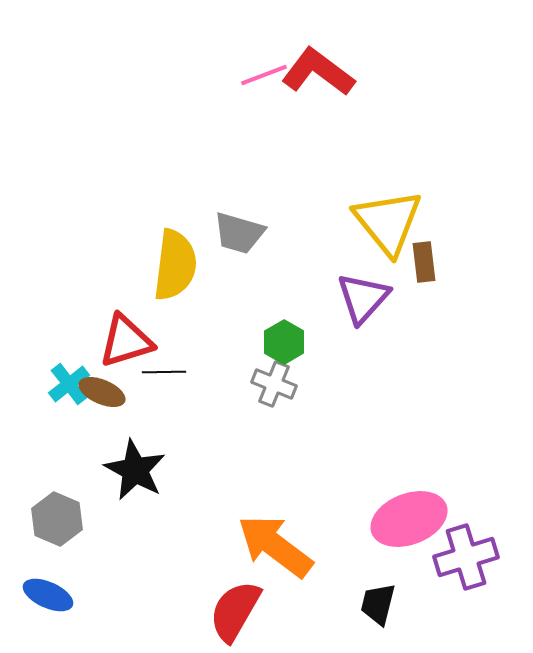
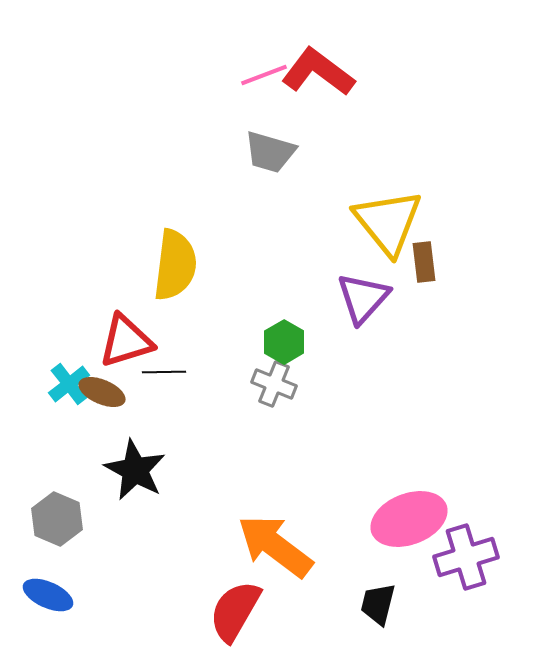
gray trapezoid: moved 31 px right, 81 px up
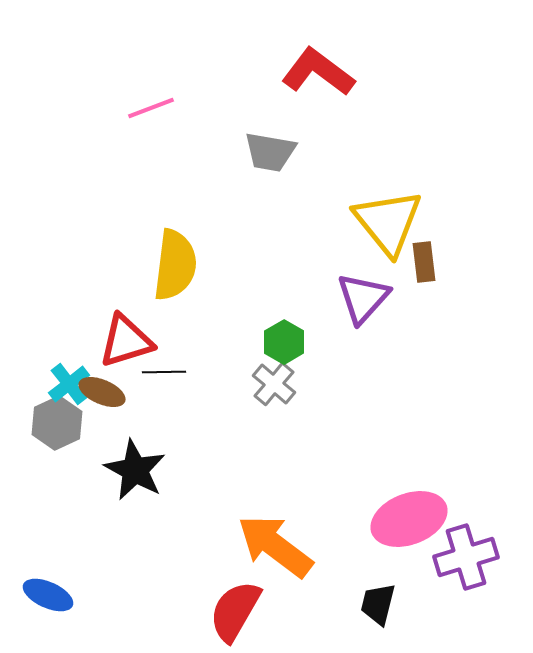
pink line: moved 113 px left, 33 px down
gray trapezoid: rotated 6 degrees counterclockwise
gray cross: rotated 18 degrees clockwise
gray hexagon: moved 96 px up; rotated 12 degrees clockwise
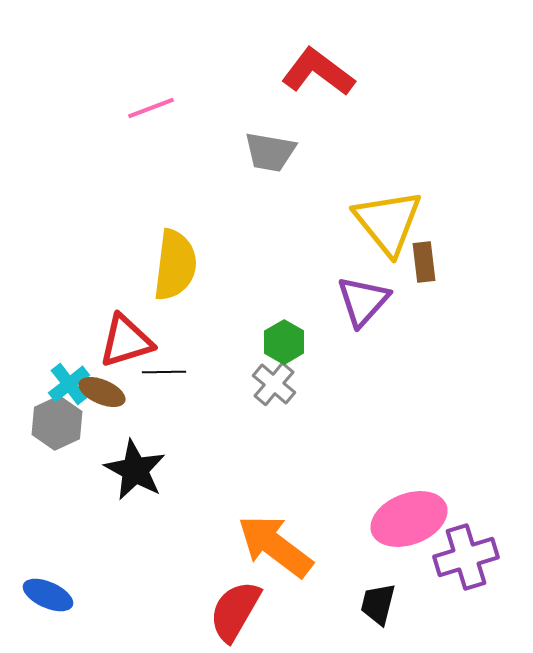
purple triangle: moved 3 px down
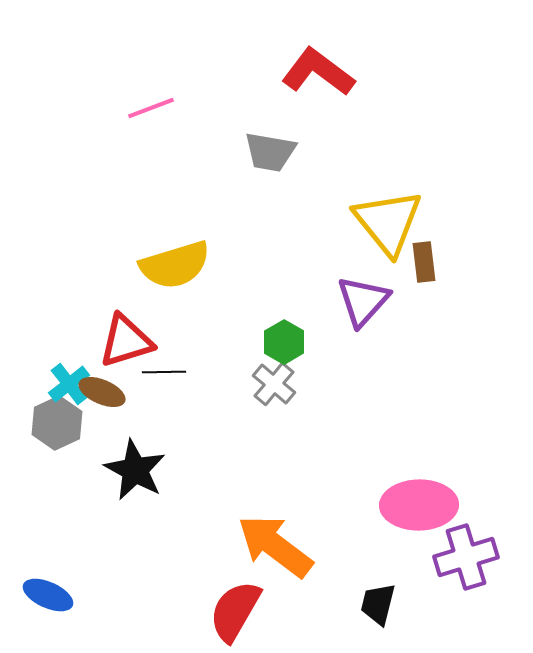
yellow semicircle: rotated 66 degrees clockwise
pink ellipse: moved 10 px right, 14 px up; rotated 20 degrees clockwise
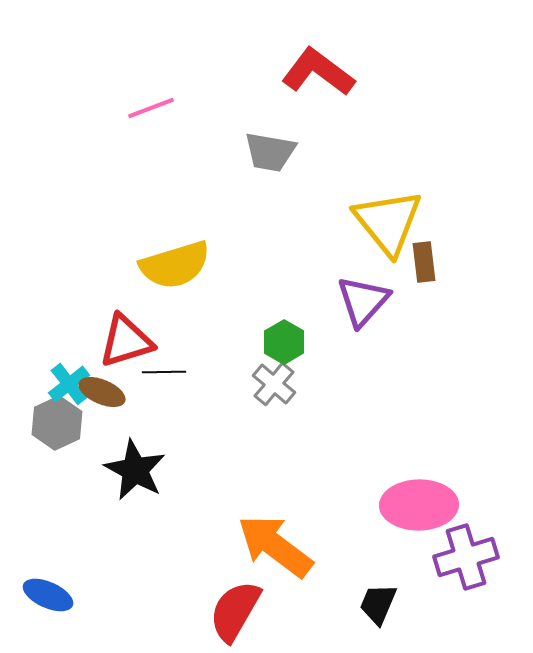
black trapezoid: rotated 9 degrees clockwise
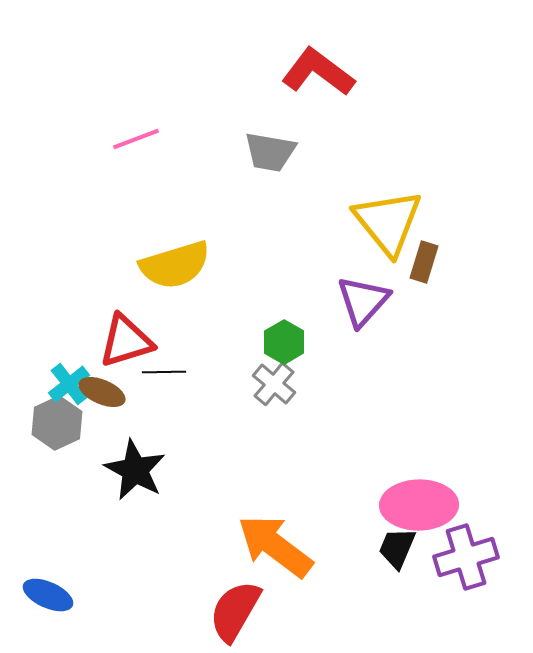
pink line: moved 15 px left, 31 px down
brown rectangle: rotated 24 degrees clockwise
black trapezoid: moved 19 px right, 56 px up
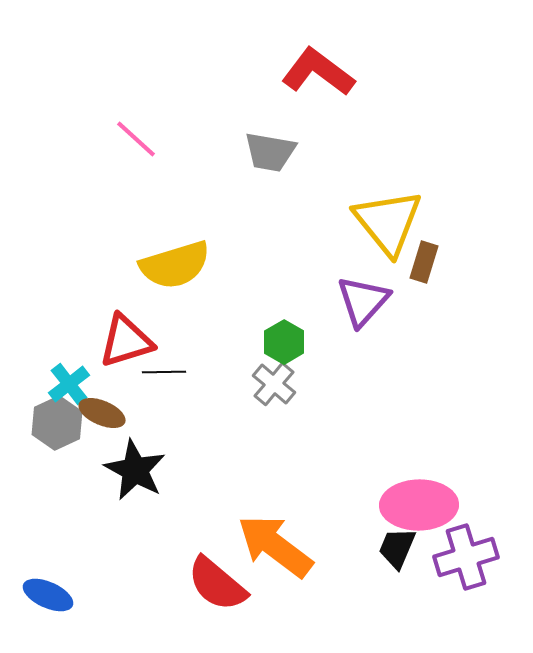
pink line: rotated 63 degrees clockwise
brown ellipse: moved 21 px down
red semicircle: moved 18 px left, 27 px up; rotated 80 degrees counterclockwise
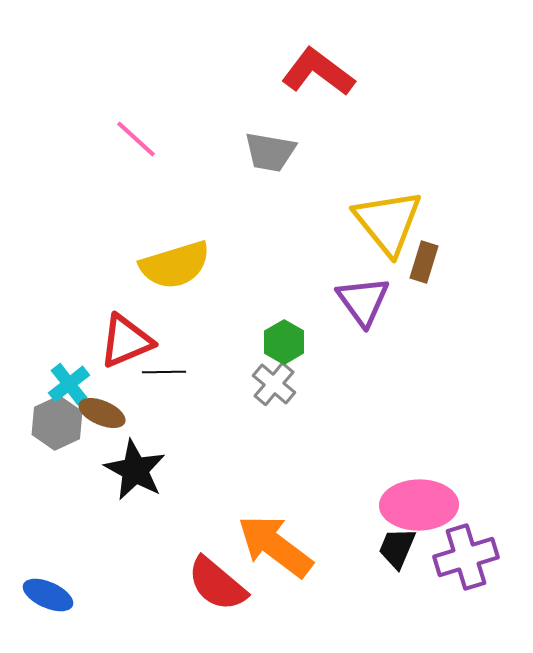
purple triangle: rotated 18 degrees counterclockwise
red triangle: rotated 6 degrees counterclockwise
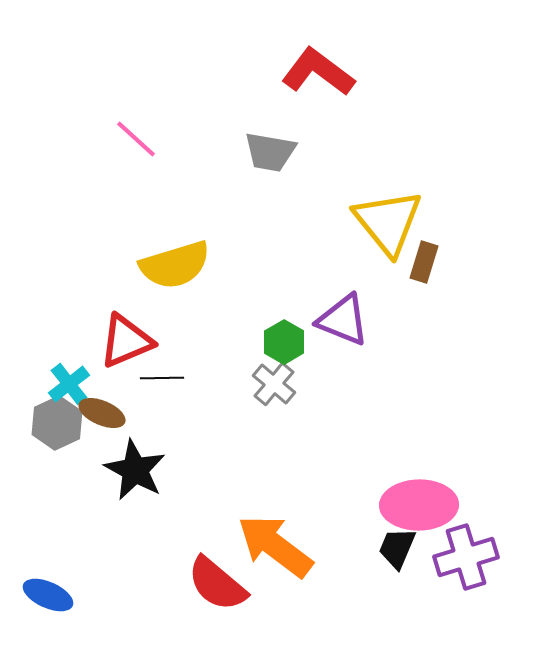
purple triangle: moved 20 px left, 19 px down; rotated 32 degrees counterclockwise
black line: moved 2 px left, 6 px down
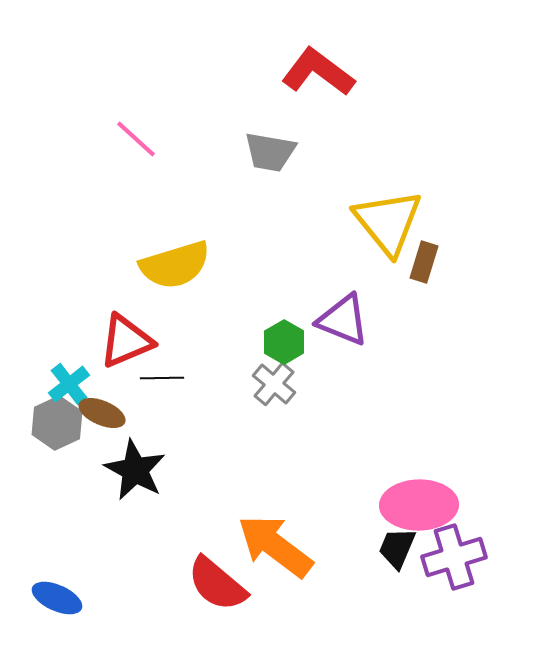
purple cross: moved 12 px left
blue ellipse: moved 9 px right, 3 px down
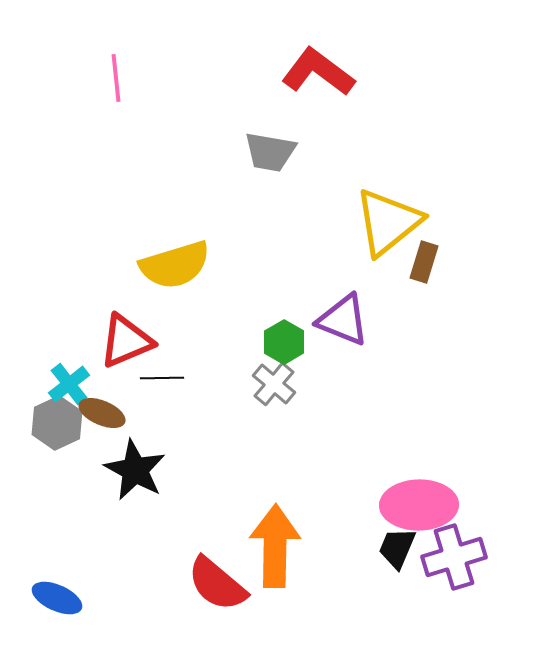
pink line: moved 20 px left, 61 px up; rotated 42 degrees clockwise
yellow triangle: rotated 30 degrees clockwise
orange arrow: rotated 54 degrees clockwise
